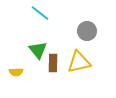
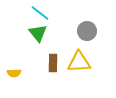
green triangle: moved 17 px up
yellow triangle: rotated 10 degrees clockwise
yellow semicircle: moved 2 px left, 1 px down
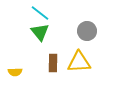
green triangle: moved 2 px right, 1 px up
yellow semicircle: moved 1 px right, 1 px up
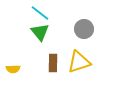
gray circle: moved 3 px left, 2 px up
yellow triangle: rotated 15 degrees counterclockwise
yellow semicircle: moved 2 px left, 3 px up
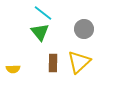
cyan line: moved 3 px right
yellow triangle: rotated 25 degrees counterclockwise
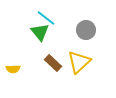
cyan line: moved 3 px right, 5 px down
gray circle: moved 2 px right, 1 px down
brown rectangle: rotated 48 degrees counterclockwise
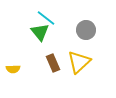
brown rectangle: rotated 24 degrees clockwise
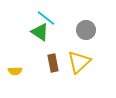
green triangle: rotated 18 degrees counterclockwise
brown rectangle: rotated 12 degrees clockwise
yellow semicircle: moved 2 px right, 2 px down
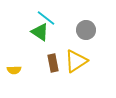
yellow triangle: moved 3 px left, 1 px up; rotated 10 degrees clockwise
yellow semicircle: moved 1 px left, 1 px up
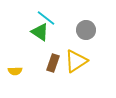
brown rectangle: rotated 30 degrees clockwise
yellow semicircle: moved 1 px right, 1 px down
